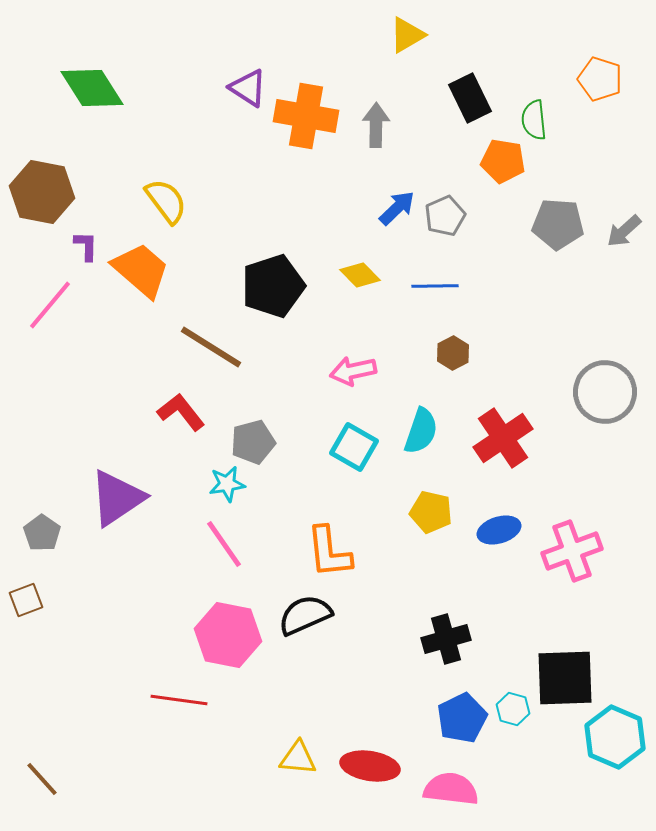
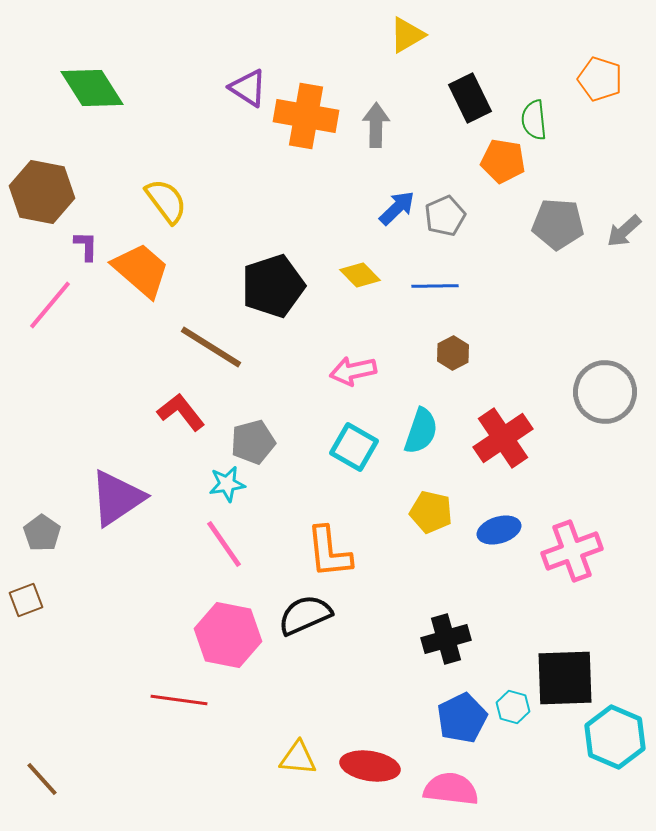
cyan hexagon at (513, 709): moved 2 px up
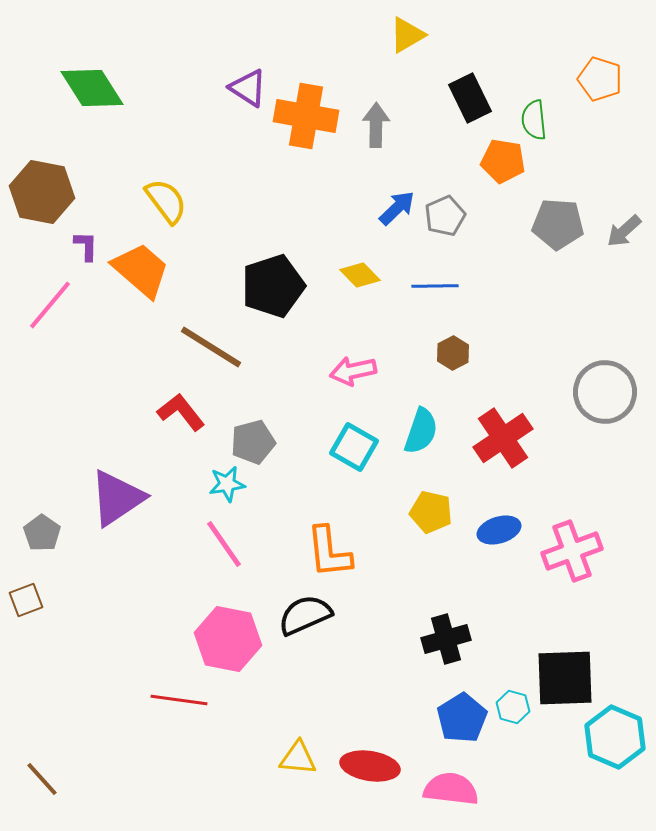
pink hexagon at (228, 635): moved 4 px down
blue pentagon at (462, 718): rotated 6 degrees counterclockwise
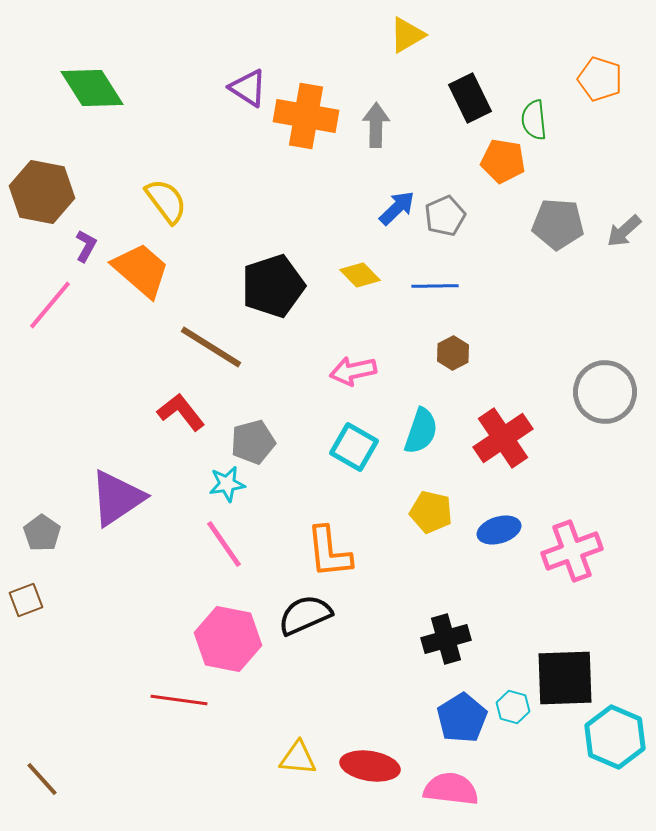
purple L-shape at (86, 246): rotated 28 degrees clockwise
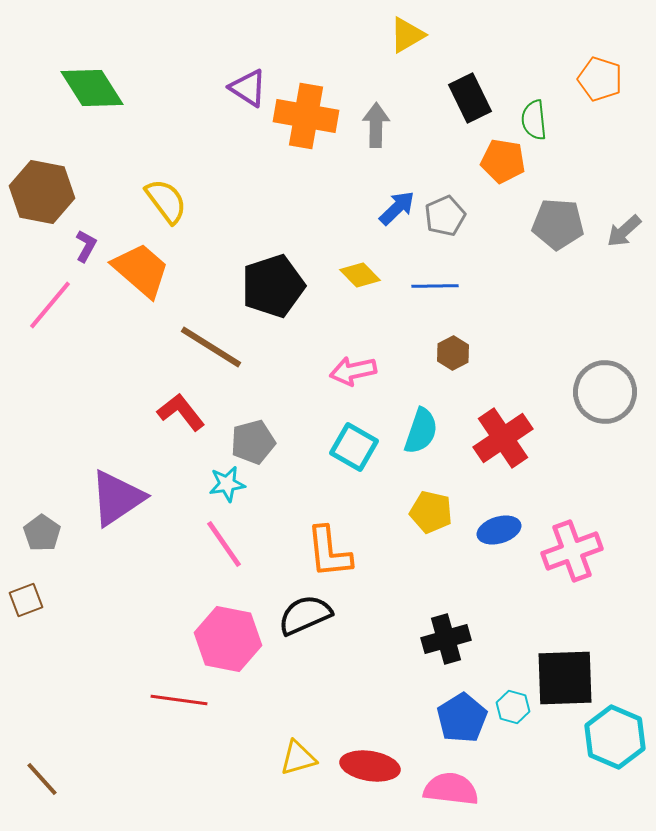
yellow triangle at (298, 758): rotated 21 degrees counterclockwise
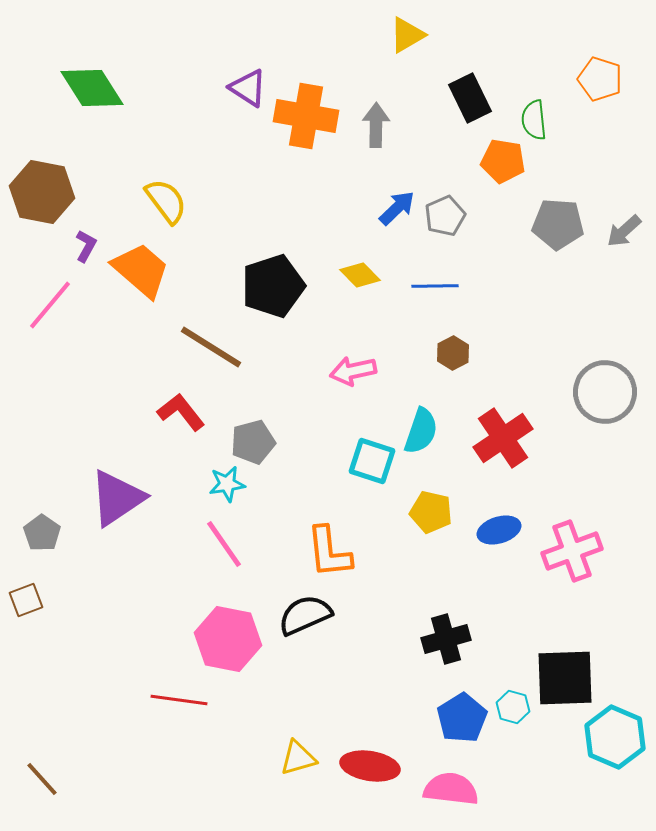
cyan square at (354, 447): moved 18 px right, 14 px down; rotated 12 degrees counterclockwise
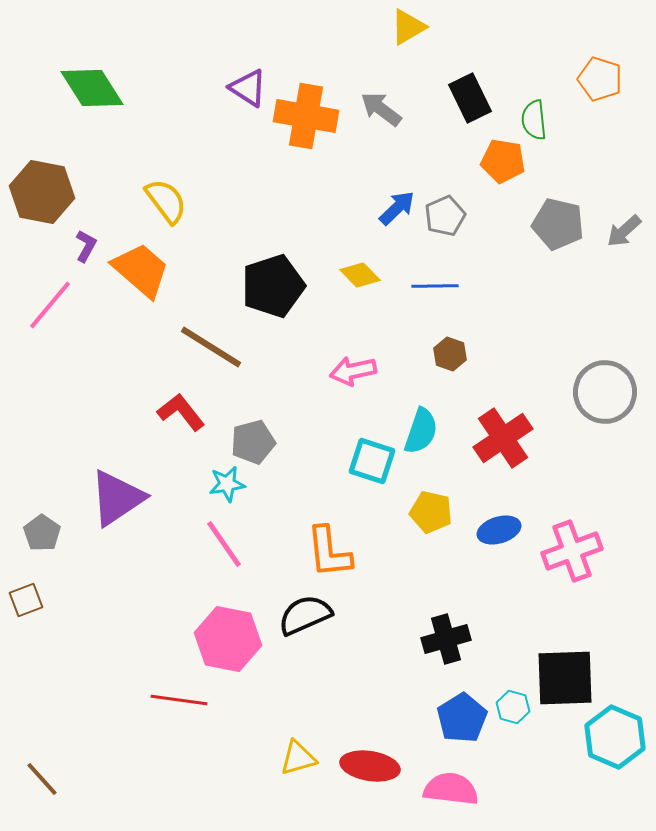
yellow triangle at (407, 35): moved 1 px right, 8 px up
gray arrow at (376, 125): moved 5 px right, 16 px up; rotated 54 degrees counterclockwise
gray pentagon at (558, 224): rotated 9 degrees clockwise
brown hexagon at (453, 353): moved 3 px left, 1 px down; rotated 12 degrees counterclockwise
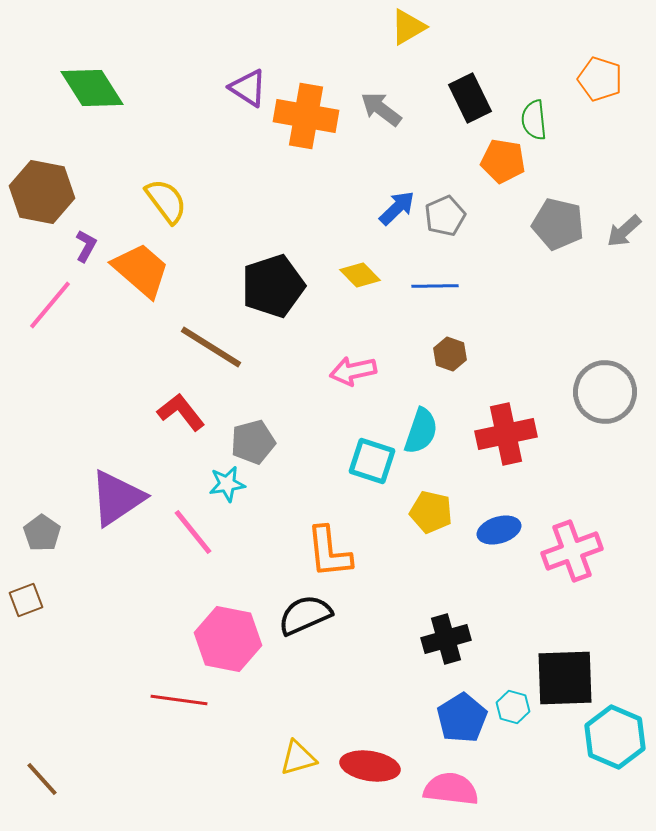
red cross at (503, 438): moved 3 px right, 4 px up; rotated 22 degrees clockwise
pink line at (224, 544): moved 31 px left, 12 px up; rotated 4 degrees counterclockwise
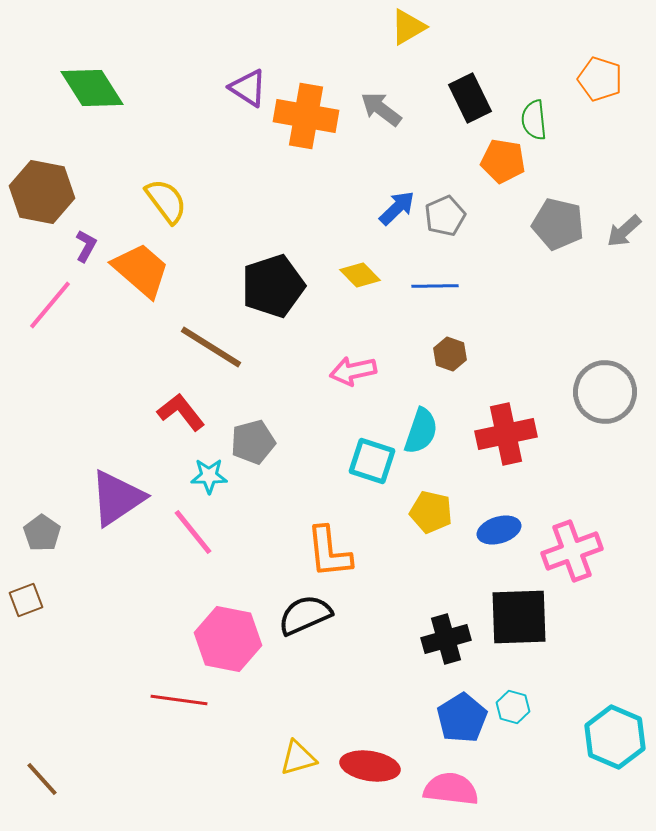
cyan star at (227, 484): moved 18 px left, 8 px up; rotated 9 degrees clockwise
black square at (565, 678): moved 46 px left, 61 px up
